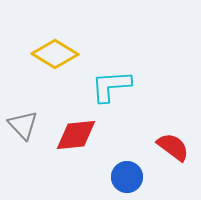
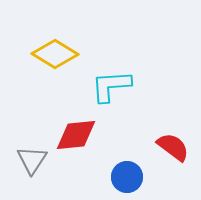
gray triangle: moved 9 px right, 35 px down; rotated 16 degrees clockwise
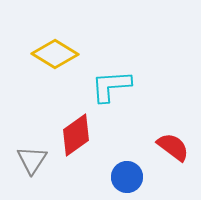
red diamond: rotated 30 degrees counterclockwise
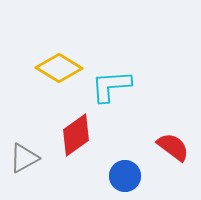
yellow diamond: moved 4 px right, 14 px down
gray triangle: moved 8 px left, 2 px up; rotated 28 degrees clockwise
blue circle: moved 2 px left, 1 px up
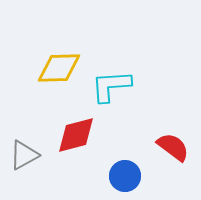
yellow diamond: rotated 33 degrees counterclockwise
red diamond: rotated 21 degrees clockwise
gray triangle: moved 3 px up
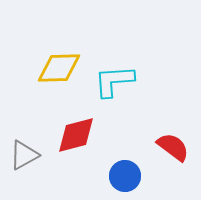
cyan L-shape: moved 3 px right, 5 px up
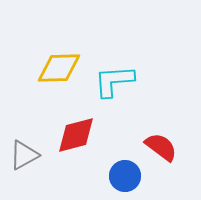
red semicircle: moved 12 px left
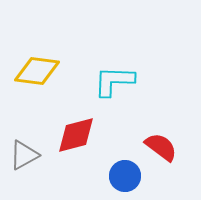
yellow diamond: moved 22 px left, 3 px down; rotated 9 degrees clockwise
cyan L-shape: rotated 6 degrees clockwise
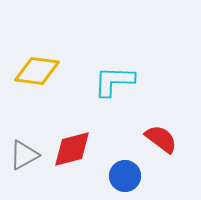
red diamond: moved 4 px left, 14 px down
red semicircle: moved 8 px up
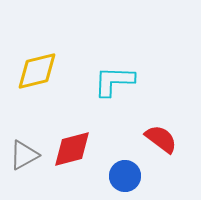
yellow diamond: rotated 21 degrees counterclockwise
